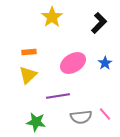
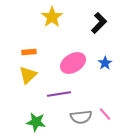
purple line: moved 1 px right, 2 px up
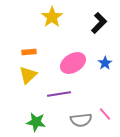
gray semicircle: moved 3 px down
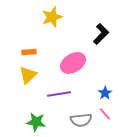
yellow star: rotated 15 degrees clockwise
black L-shape: moved 2 px right, 11 px down
blue star: moved 30 px down
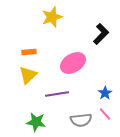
purple line: moved 2 px left
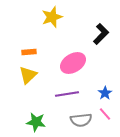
purple line: moved 10 px right
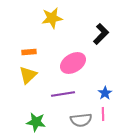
yellow star: moved 1 px down; rotated 10 degrees clockwise
purple line: moved 4 px left
pink line: moved 2 px left; rotated 40 degrees clockwise
